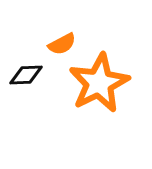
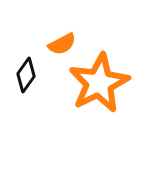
black diamond: rotated 52 degrees counterclockwise
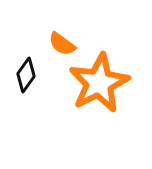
orange semicircle: rotated 64 degrees clockwise
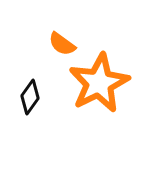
black diamond: moved 4 px right, 22 px down
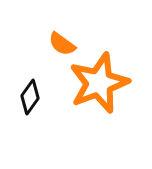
orange star: rotated 6 degrees clockwise
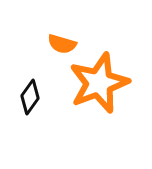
orange semicircle: rotated 20 degrees counterclockwise
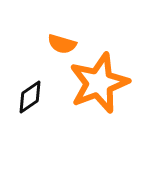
black diamond: rotated 20 degrees clockwise
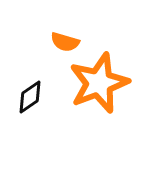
orange semicircle: moved 3 px right, 2 px up
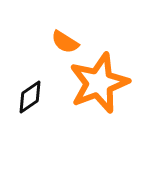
orange semicircle: rotated 16 degrees clockwise
